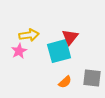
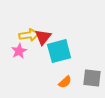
red triangle: moved 27 px left
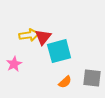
pink star: moved 5 px left, 13 px down
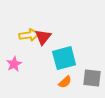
cyan square: moved 5 px right, 7 px down
